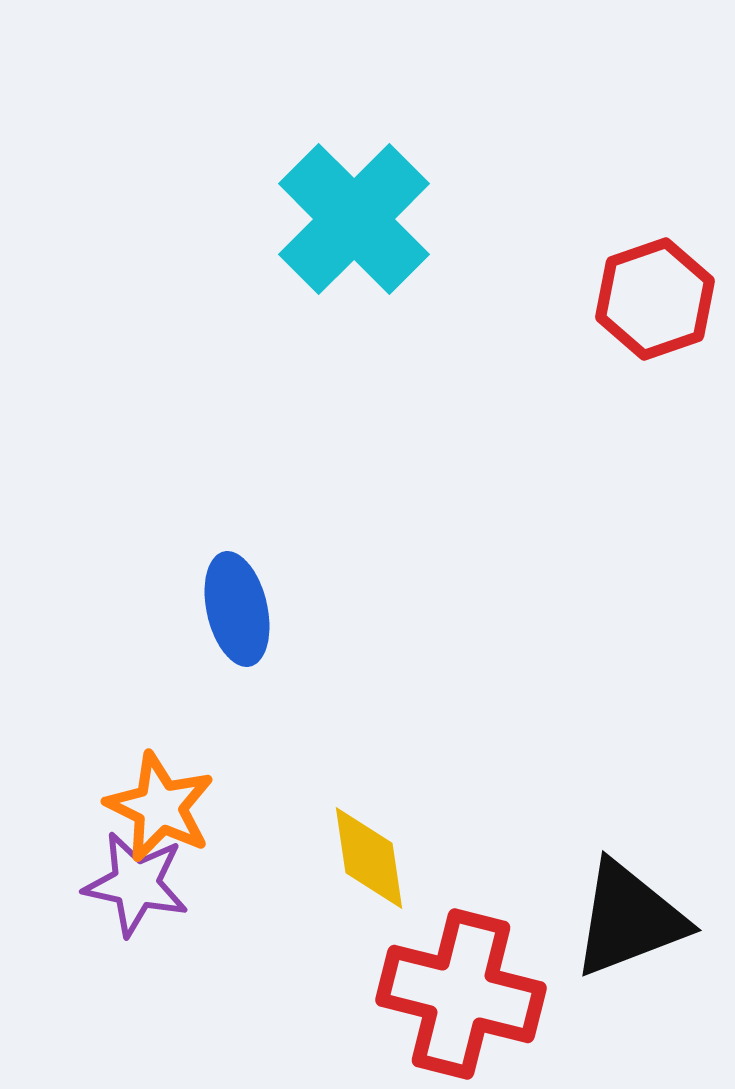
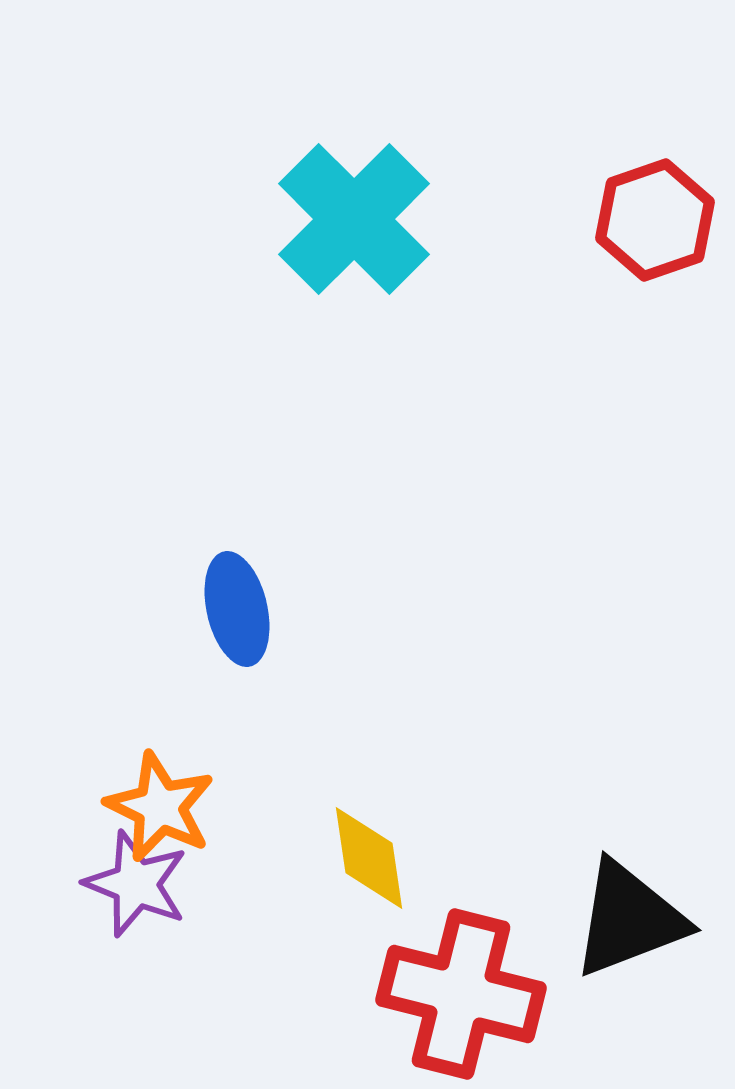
red hexagon: moved 79 px up
purple star: rotated 10 degrees clockwise
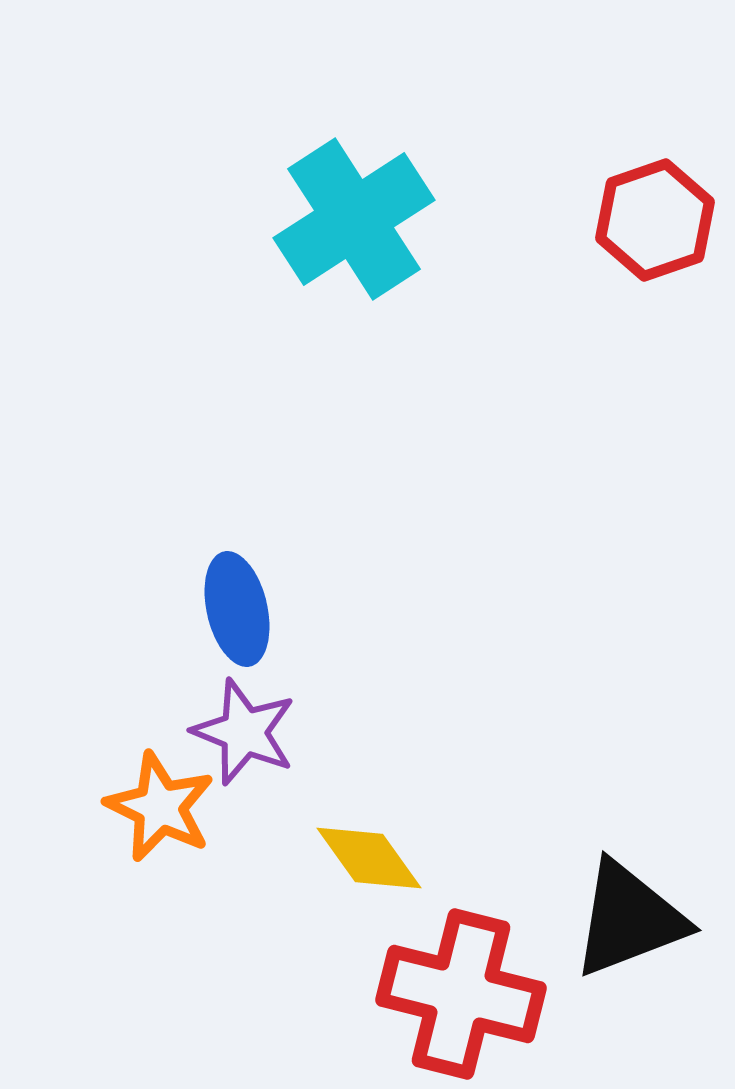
cyan cross: rotated 12 degrees clockwise
yellow diamond: rotated 27 degrees counterclockwise
purple star: moved 108 px right, 152 px up
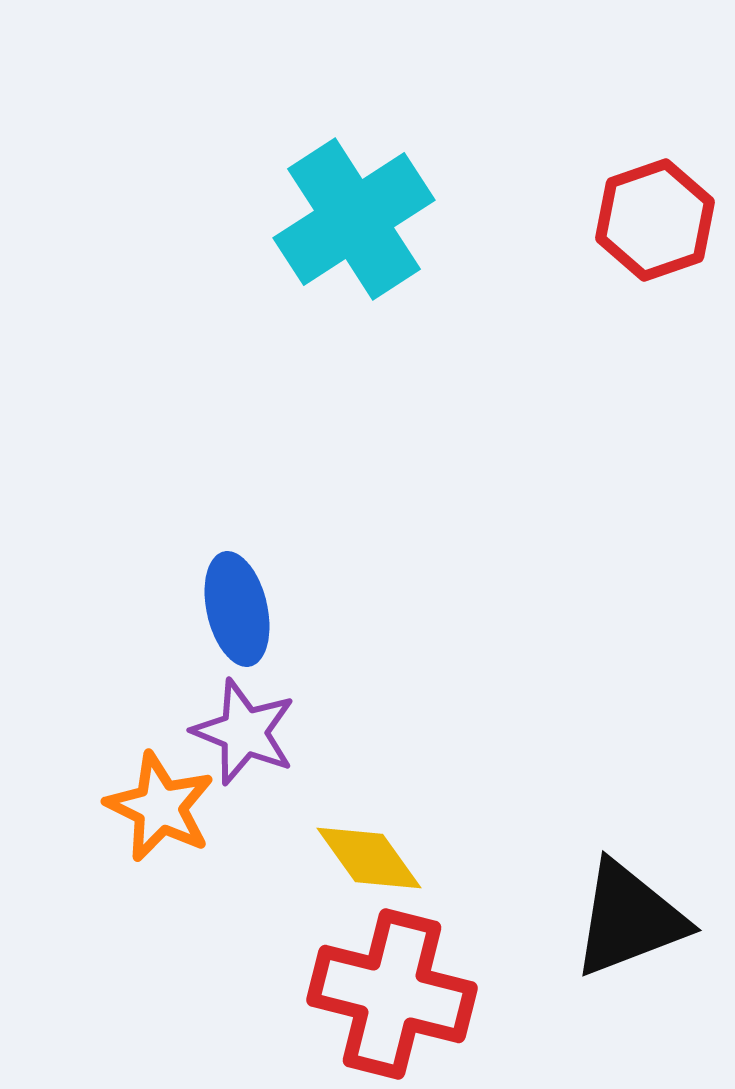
red cross: moved 69 px left
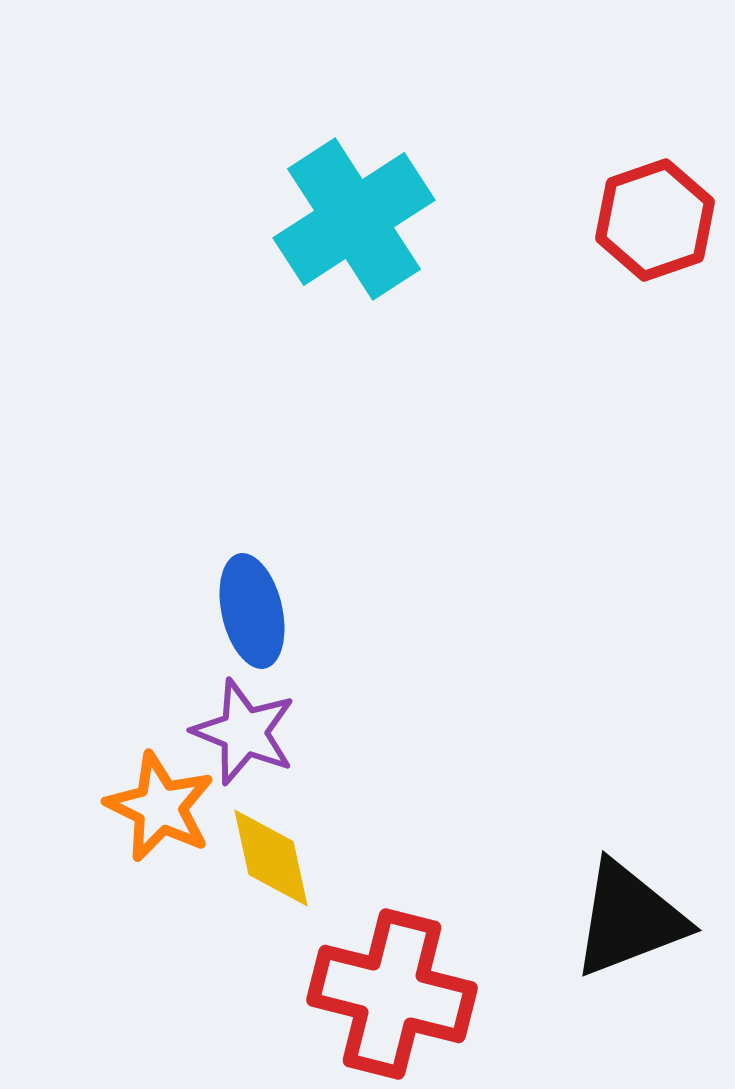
blue ellipse: moved 15 px right, 2 px down
yellow diamond: moved 98 px left; rotated 23 degrees clockwise
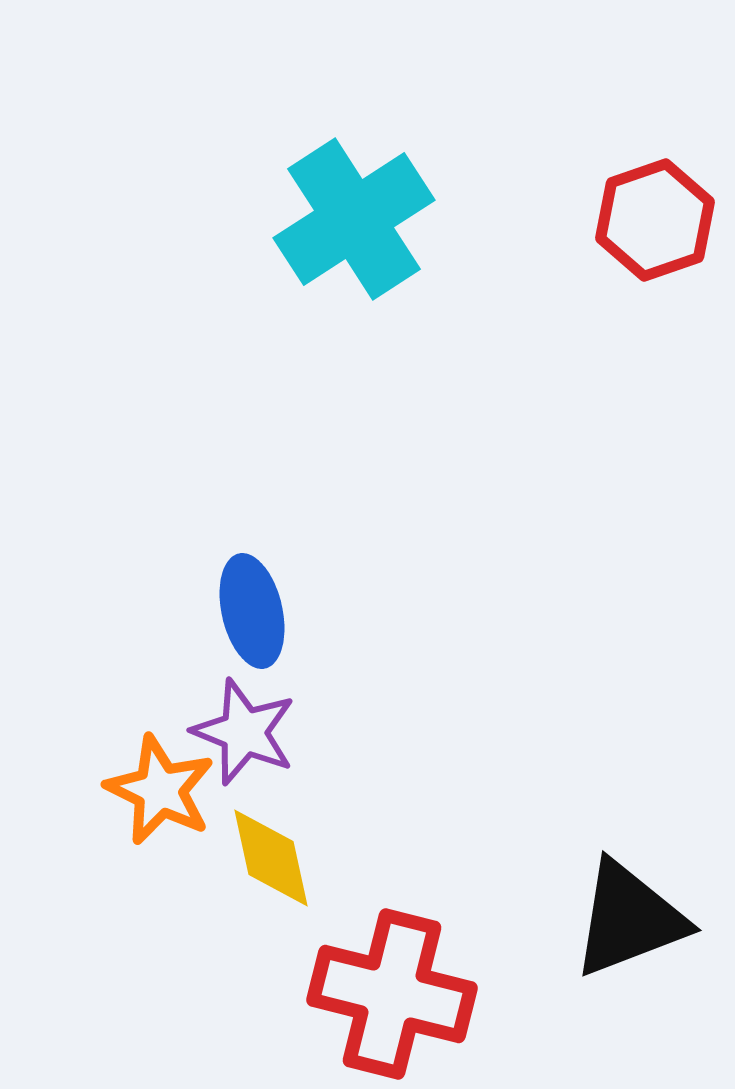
orange star: moved 17 px up
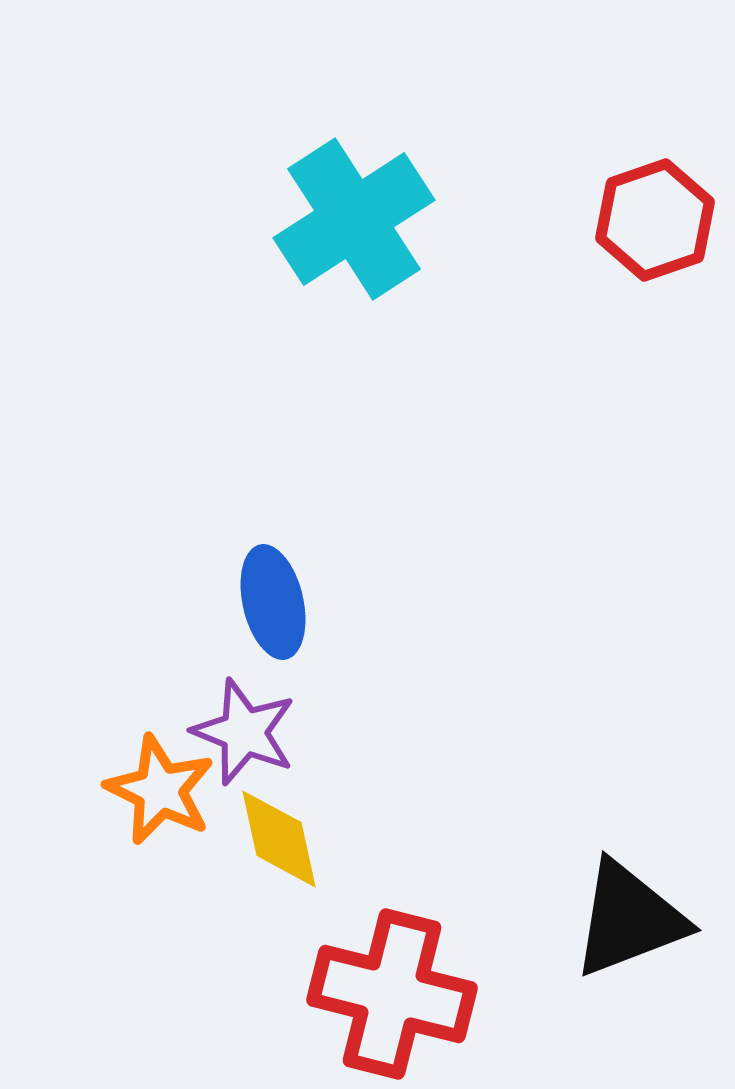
blue ellipse: moved 21 px right, 9 px up
yellow diamond: moved 8 px right, 19 px up
